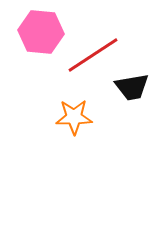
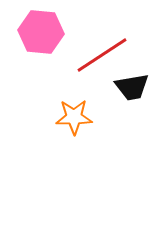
red line: moved 9 px right
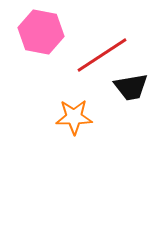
pink hexagon: rotated 6 degrees clockwise
black trapezoid: moved 1 px left
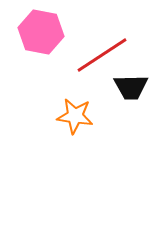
black trapezoid: rotated 9 degrees clockwise
orange star: moved 1 px right, 1 px up; rotated 9 degrees clockwise
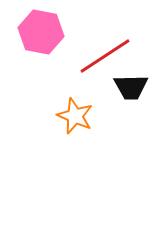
red line: moved 3 px right, 1 px down
orange star: rotated 15 degrees clockwise
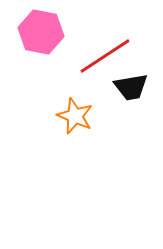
black trapezoid: rotated 9 degrees counterclockwise
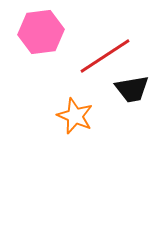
pink hexagon: rotated 18 degrees counterclockwise
black trapezoid: moved 1 px right, 2 px down
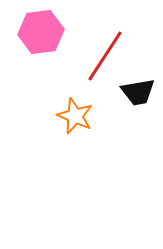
red line: rotated 24 degrees counterclockwise
black trapezoid: moved 6 px right, 3 px down
